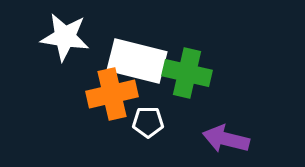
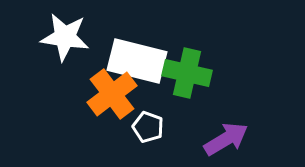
orange cross: rotated 24 degrees counterclockwise
white pentagon: moved 5 px down; rotated 20 degrees clockwise
purple arrow: rotated 135 degrees clockwise
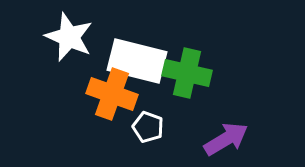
white star: moved 4 px right; rotated 15 degrees clockwise
orange cross: rotated 33 degrees counterclockwise
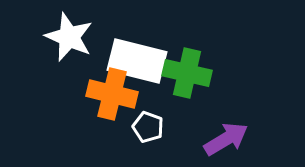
orange cross: rotated 6 degrees counterclockwise
